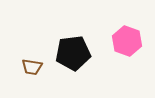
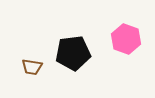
pink hexagon: moved 1 px left, 2 px up
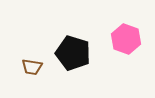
black pentagon: rotated 24 degrees clockwise
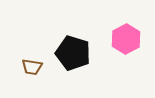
pink hexagon: rotated 12 degrees clockwise
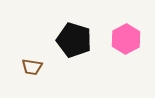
black pentagon: moved 1 px right, 13 px up
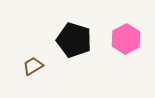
brown trapezoid: moved 1 px right, 1 px up; rotated 140 degrees clockwise
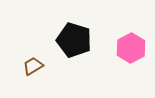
pink hexagon: moved 5 px right, 9 px down
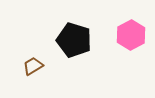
pink hexagon: moved 13 px up
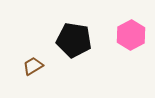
black pentagon: rotated 8 degrees counterclockwise
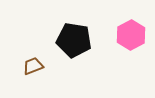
brown trapezoid: rotated 10 degrees clockwise
